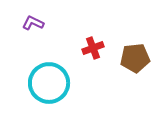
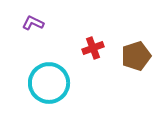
brown pentagon: moved 1 px right, 2 px up; rotated 12 degrees counterclockwise
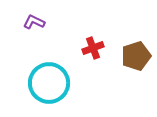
purple L-shape: moved 1 px right, 1 px up
